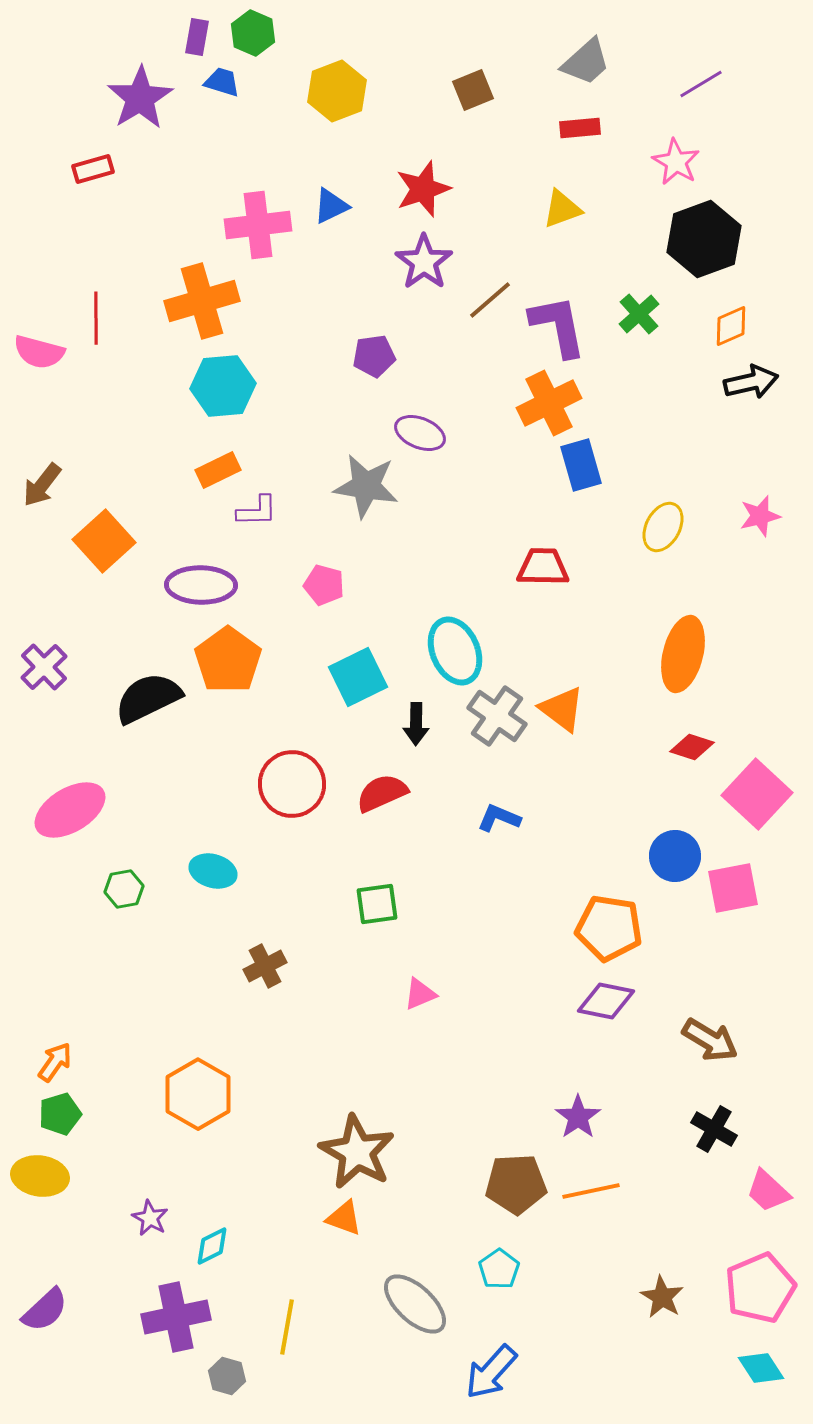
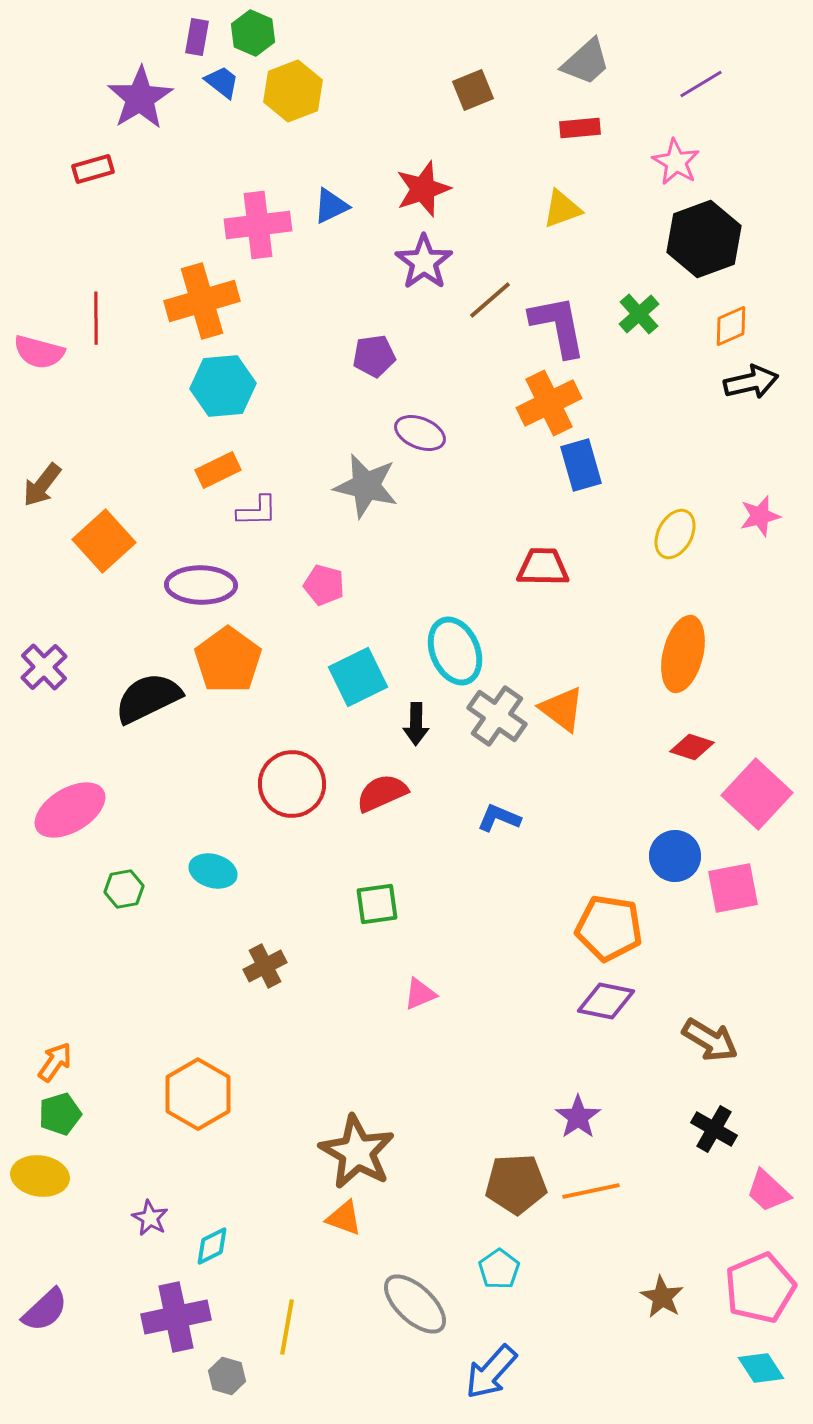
blue trapezoid at (222, 82): rotated 21 degrees clockwise
yellow hexagon at (337, 91): moved 44 px left
gray star at (366, 486): rotated 4 degrees clockwise
yellow ellipse at (663, 527): moved 12 px right, 7 px down
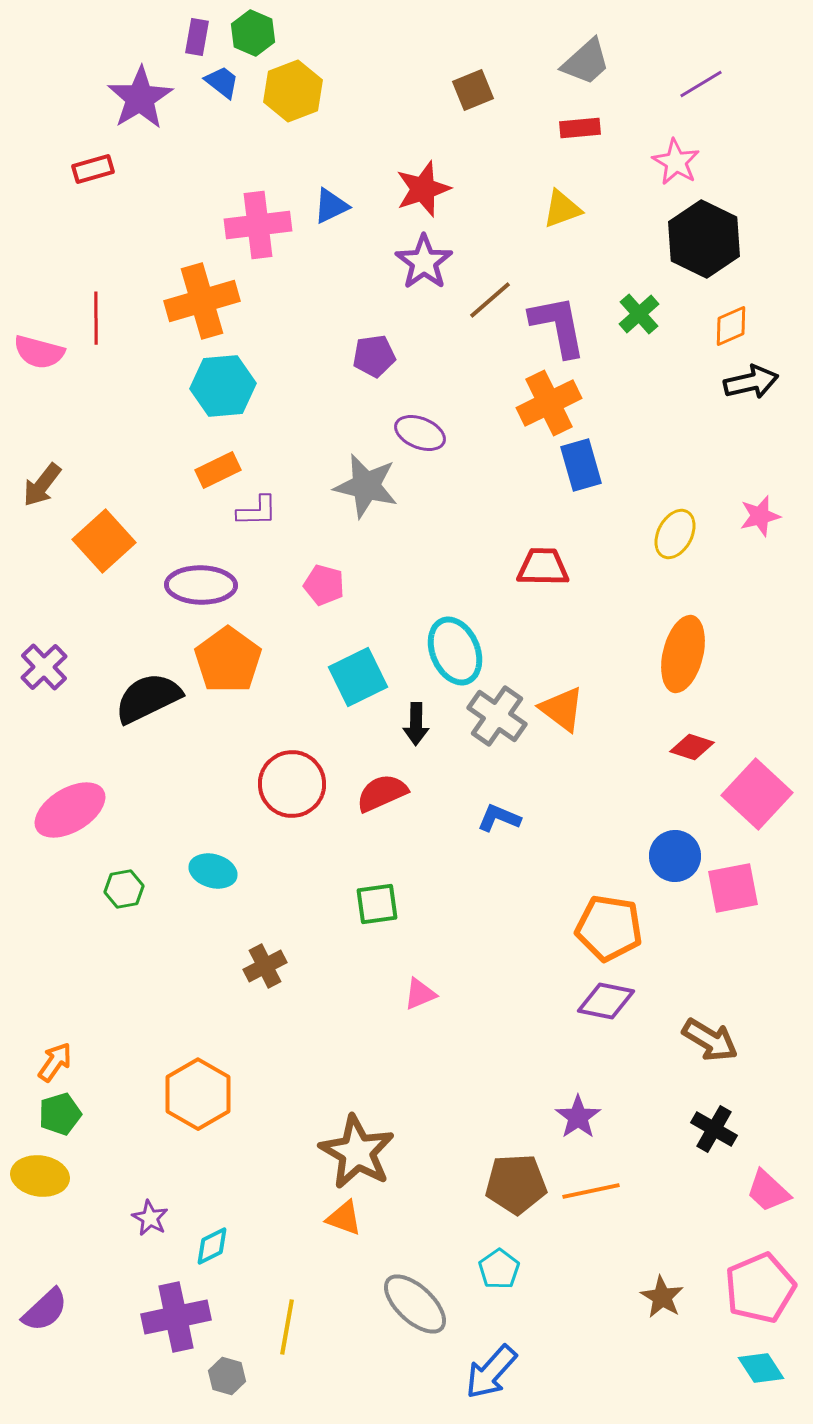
black hexagon at (704, 239): rotated 14 degrees counterclockwise
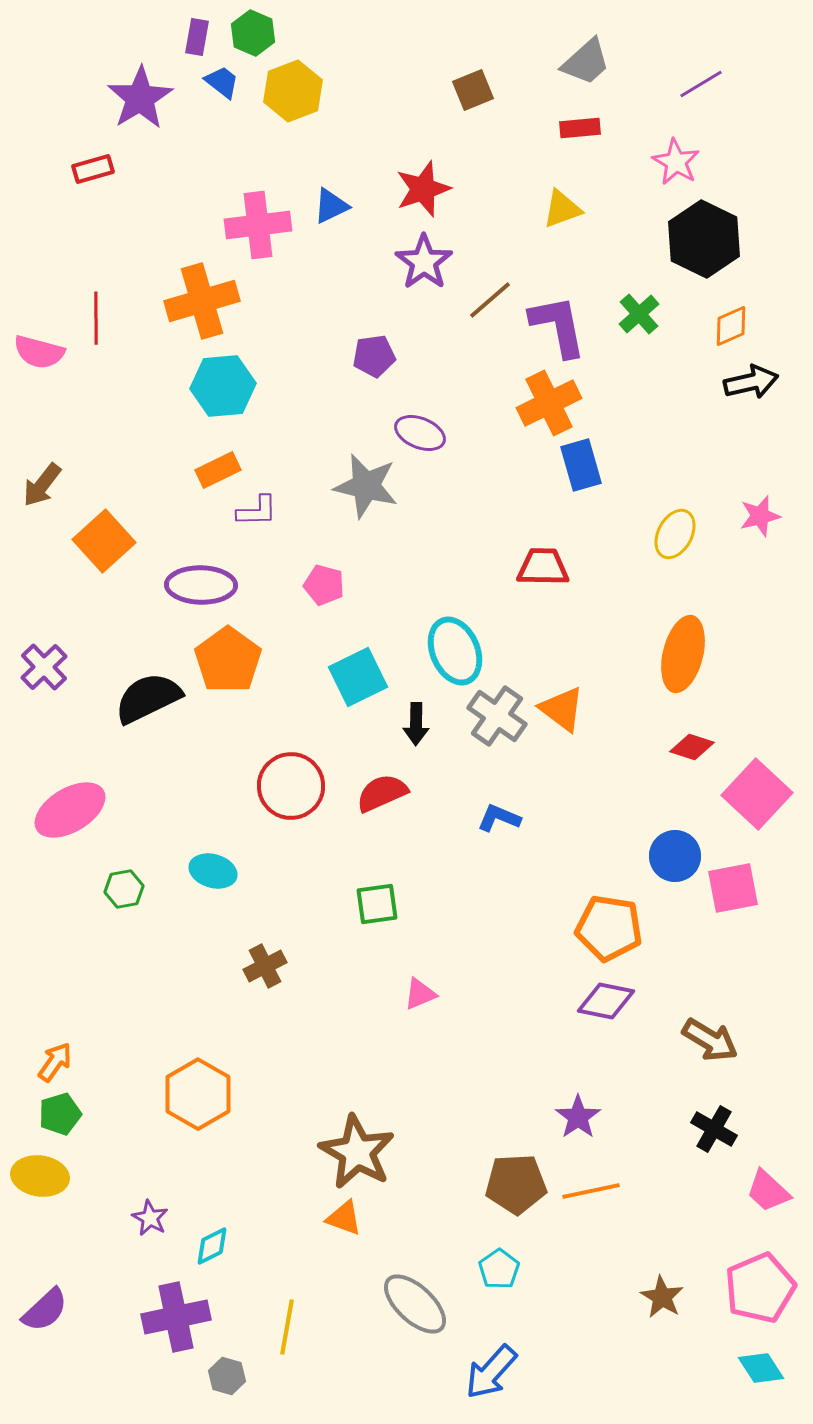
red circle at (292, 784): moved 1 px left, 2 px down
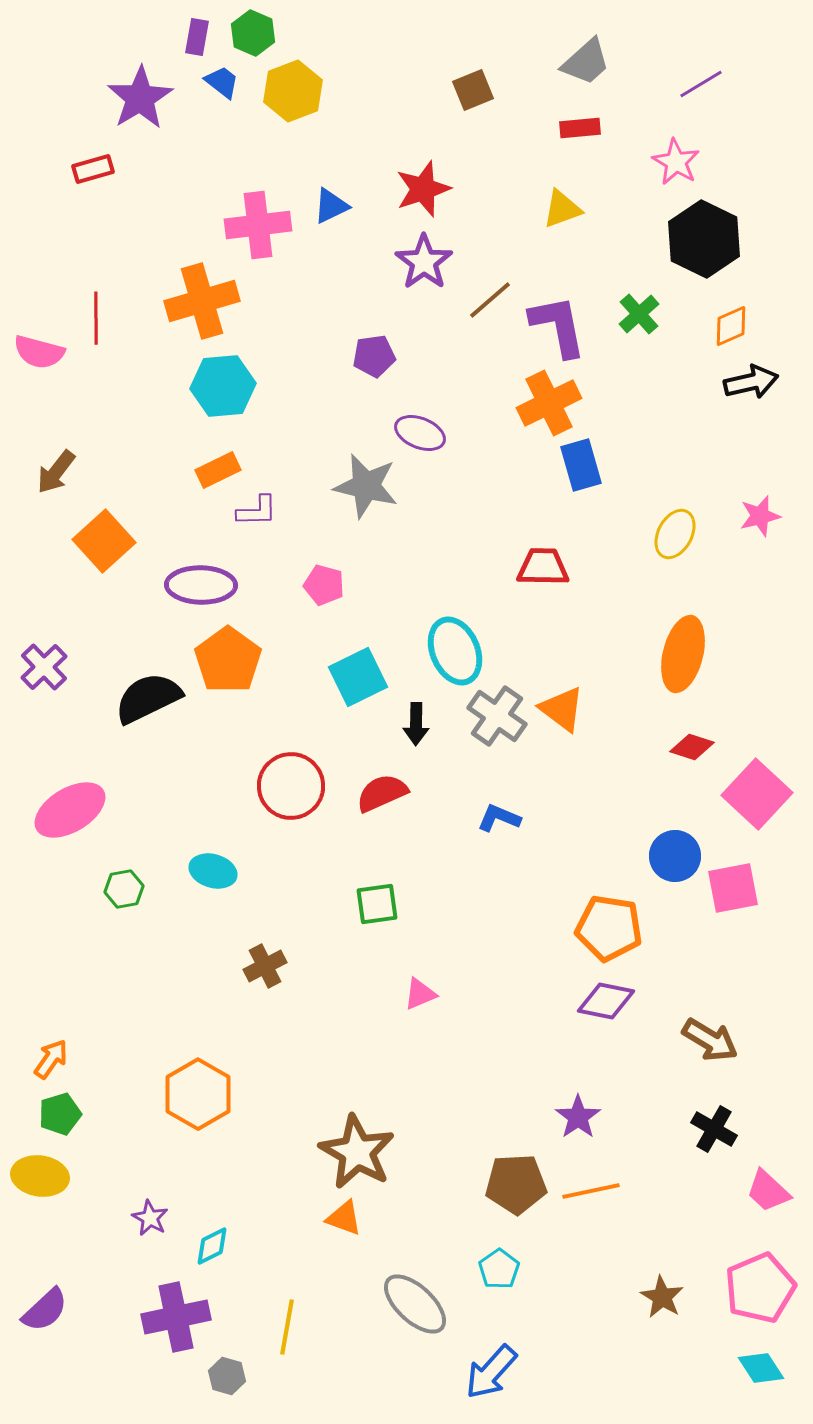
brown arrow at (42, 485): moved 14 px right, 13 px up
orange arrow at (55, 1062): moved 4 px left, 3 px up
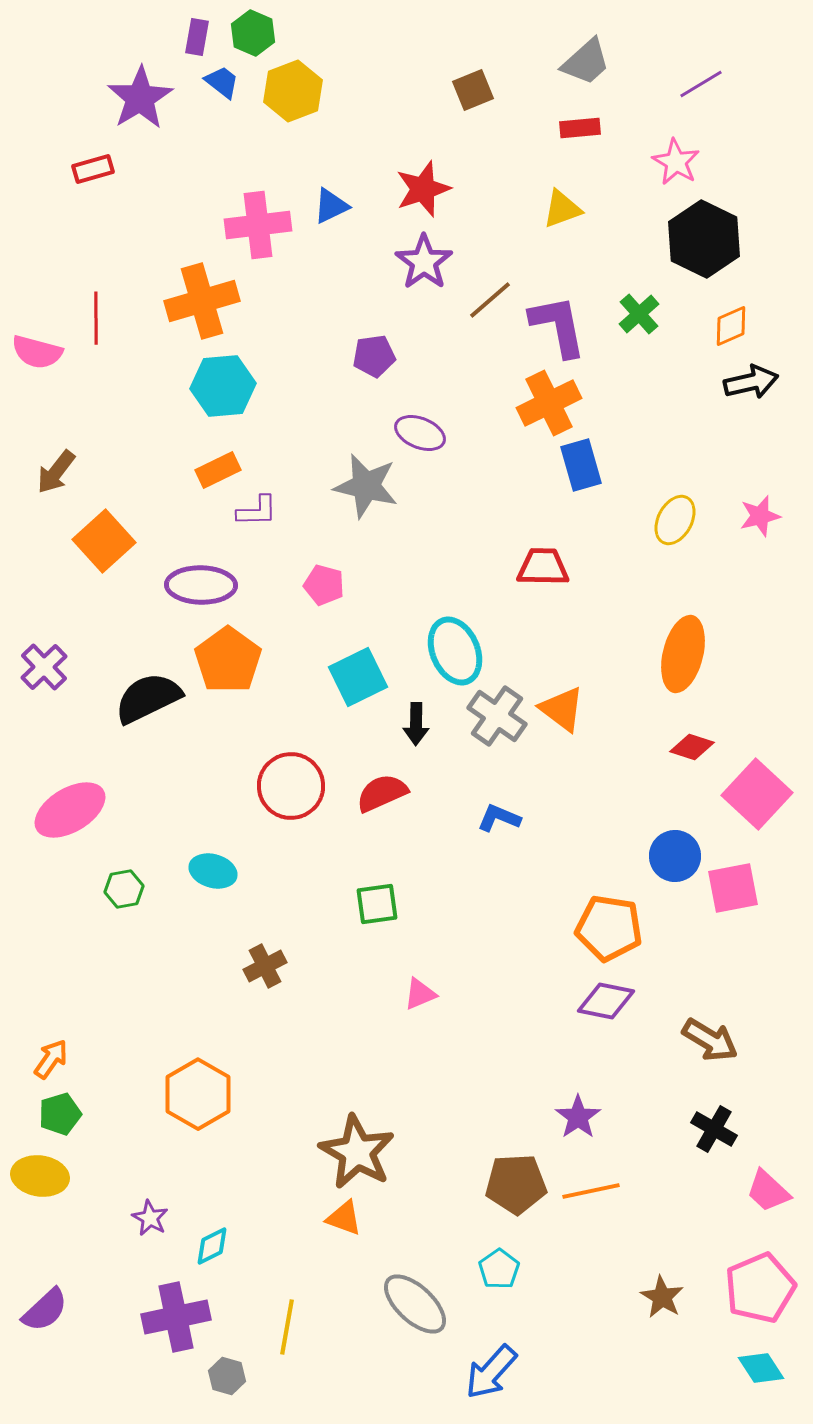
pink semicircle at (39, 352): moved 2 px left
yellow ellipse at (675, 534): moved 14 px up
